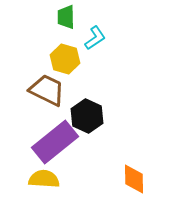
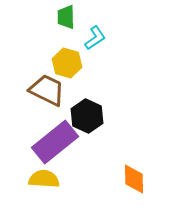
yellow hexagon: moved 2 px right, 4 px down
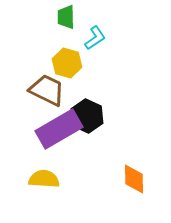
purple rectangle: moved 4 px right, 13 px up; rotated 9 degrees clockwise
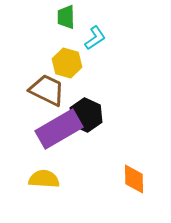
black hexagon: moved 1 px left, 1 px up
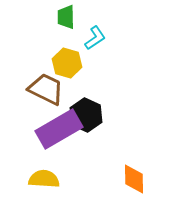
brown trapezoid: moved 1 px left, 1 px up
